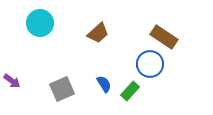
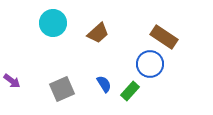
cyan circle: moved 13 px right
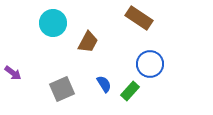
brown trapezoid: moved 10 px left, 9 px down; rotated 20 degrees counterclockwise
brown rectangle: moved 25 px left, 19 px up
purple arrow: moved 1 px right, 8 px up
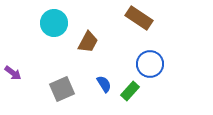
cyan circle: moved 1 px right
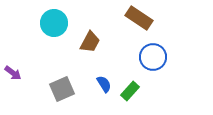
brown trapezoid: moved 2 px right
blue circle: moved 3 px right, 7 px up
